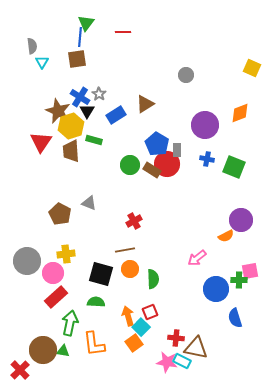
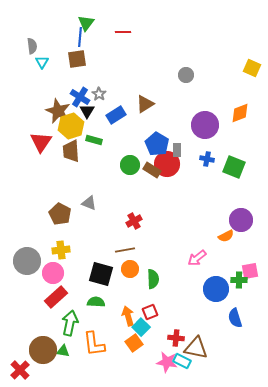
yellow cross at (66, 254): moved 5 px left, 4 px up
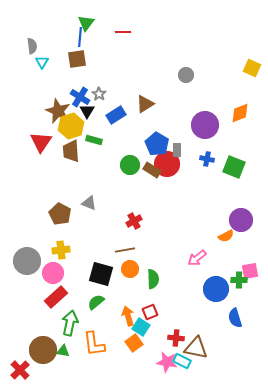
green semicircle at (96, 302): rotated 42 degrees counterclockwise
cyan square at (141, 327): rotated 12 degrees counterclockwise
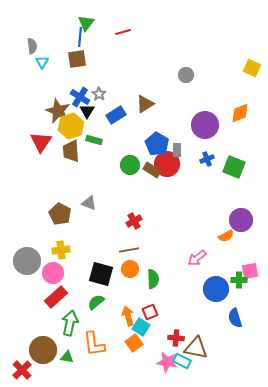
red line at (123, 32): rotated 14 degrees counterclockwise
blue cross at (207, 159): rotated 32 degrees counterclockwise
brown line at (125, 250): moved 4 px right
green triangle at (63, 351): moved 4 px right, 6 px down
red cross at (20, 370): moved 2 px right
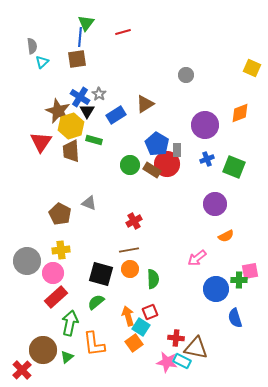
cyan triangle at (42, 62): rotated 16 degrees clockwise
purple circle at (241, 220): moved 26 px left, 16 px up
green triangle at (67, 357): rotated 48 degrees counterclockwise
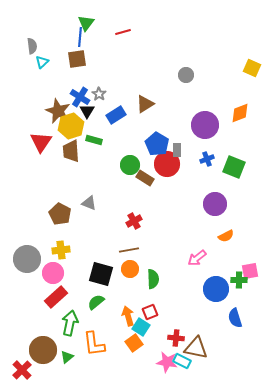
brown rectangle at (152, 170): moved 7 px left, 8 px down
gray circle at (27, 261): moved 2 px up
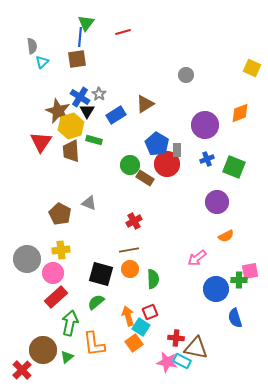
purple circle at (215, 204): moved 2 px right, 2 px up
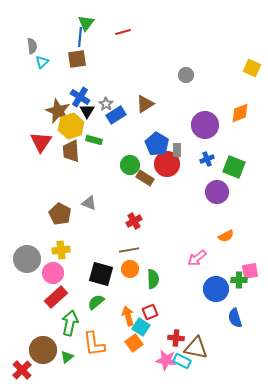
gray star at (99, 94): moved 7 px right, 10 px down
purple circle at (217, 202): moved 10 px up
pink star at (167, 362): moved 1 px left, 2 px up
